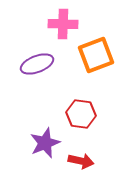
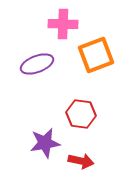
purple star: rotated 12 degrees clockwise
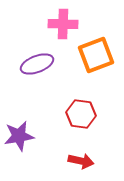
purple star: moved 26 px left, 7 px up
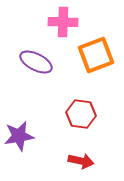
pink cross: moved 2 px up
purple ellipse: moved 1 px left, 2 px up; rotated 48 degrees clockwise
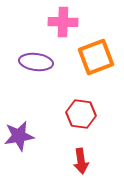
orange square: moved 2 px down
purple ellipse: rotated 20 degrees counterclockwise
red arrow: rotated 70 degrees clockwise
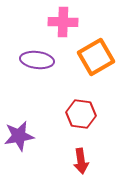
orange square: rotated 9 degrees counterclockwise
purple ellipse: moved 1 px right, 2 px up
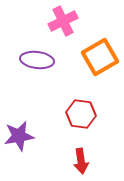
pink cross: moved 1 px up; rotated 28 degrees counterclockwise
orange square: moved 4 px right
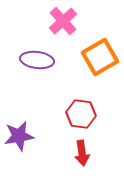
pink cross: rotated 16 degrees counterclockwise
red arrow: moved 1 px right, 8 px up
